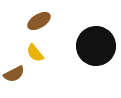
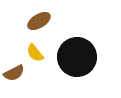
black circle: moved 19 px left, 11 px down
brown semicircle: moved 1 px up
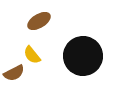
yellow semicircle: moved 3 px left, 2 px down
black circle: moved 6 px right, 1 px up
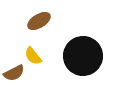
yellow semicircle: moved 1 px right, 1 px down
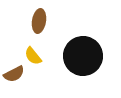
brown ellipse: rotated 50 degrees counterclockwise
brown semicircle: moved 1 px down
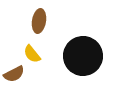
yellow semicircle: moved 1 px left, 2 px up
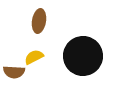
yellow semicircle: moved 2 px right, 3 px down; rotated 102 degrees clockwise
brown semicircle: moved 2 px up; rotated 30 degrees clockwise
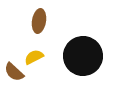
brown semicircle: rotated 40 degrees clockwise
